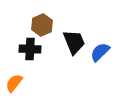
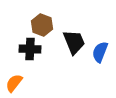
brown hexagon: rotated 15 degrees counterclockwise
blue semicircle: rotated 25 degrees counterclockwise
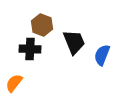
blue semicircle: moved 2 px right, 3 px down
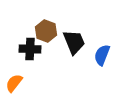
brown hexagon: moved 4 px right, 6 px down
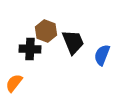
black trapezoid: moved 1 px left
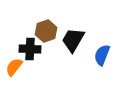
brown hexagon: rotated 20 degrees clockwise
black trapezoid: moved 2 px up; rotated 128 degrees counterclockwise
orange semicircle: moved 16 px up
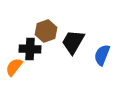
black trapezoid: moved 2 px down
